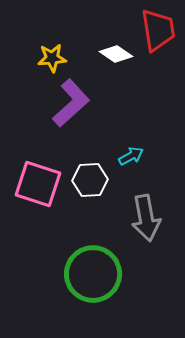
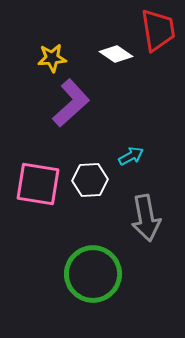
pink square: rotated 9 degrees counterclockwise
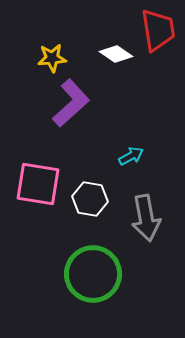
white hexagon: moved 19 px down; rotated 12 degrees clockwise
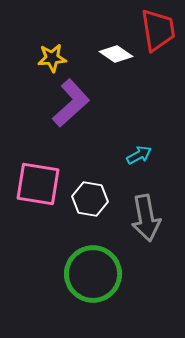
cyan arrow: moved 8 px right, 1 px up
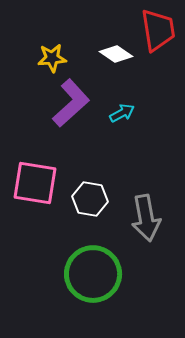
cyan arrow: moved 17 px left, 42 px up
pink square: moved 3 px left, 1 px up
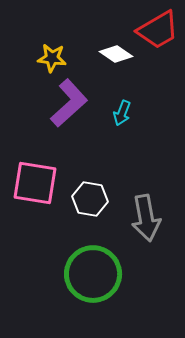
red trapezoid: rotated 69 degrees clockwise
yellow star: rotated 12 degrees clockwise
purple L-shape: moved 2 px left
cyan arrow: rotated 140 degrees clockwise
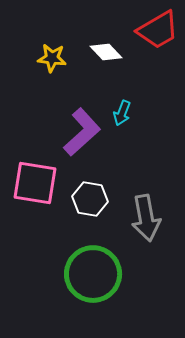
white diamond: moved 10 px left, 2 px up; rotated 12 degrees clockwise
purple L-shape: moved 13 px right, 29 px down
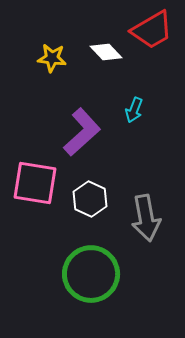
red trapezoid: moved 6 px left
cyan arrow: moved 12 px right, 3 px up
white hexagon: rotated 16 degrees clockwise
green circle: moved 2 px left
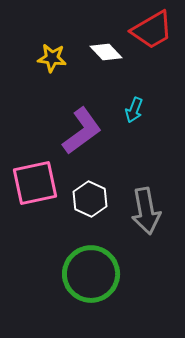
purple L-shape: moved 1 px up; rotated 6 degrees clockwise
pink square: rotated 21 degrees counterclockwise
gray arrow: moved 7 px up
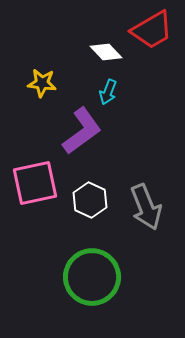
yellow star: moved 10 px left, 25 px down
cyan arrow: moved 26 px left, 18 px up
white hexagon: moved 1 px down
gray arrow: moved 4 px up; rotated 12 degrees counterclockwise
green circle: moved 1 px right, 3 px down
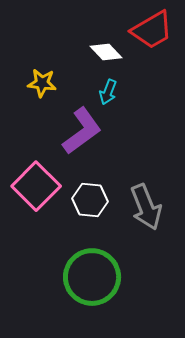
pink square: moved 1 px right, 3 px down; rotated 33 degrees counterclockwise
white hexagon: rotated 20 degrees counterclockwise
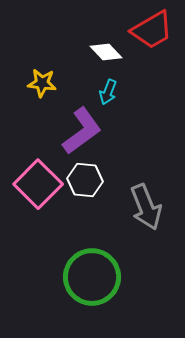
pink square: moved 2 px right, 2 px up
white hexagon: moved 5 px left, 20 px up
